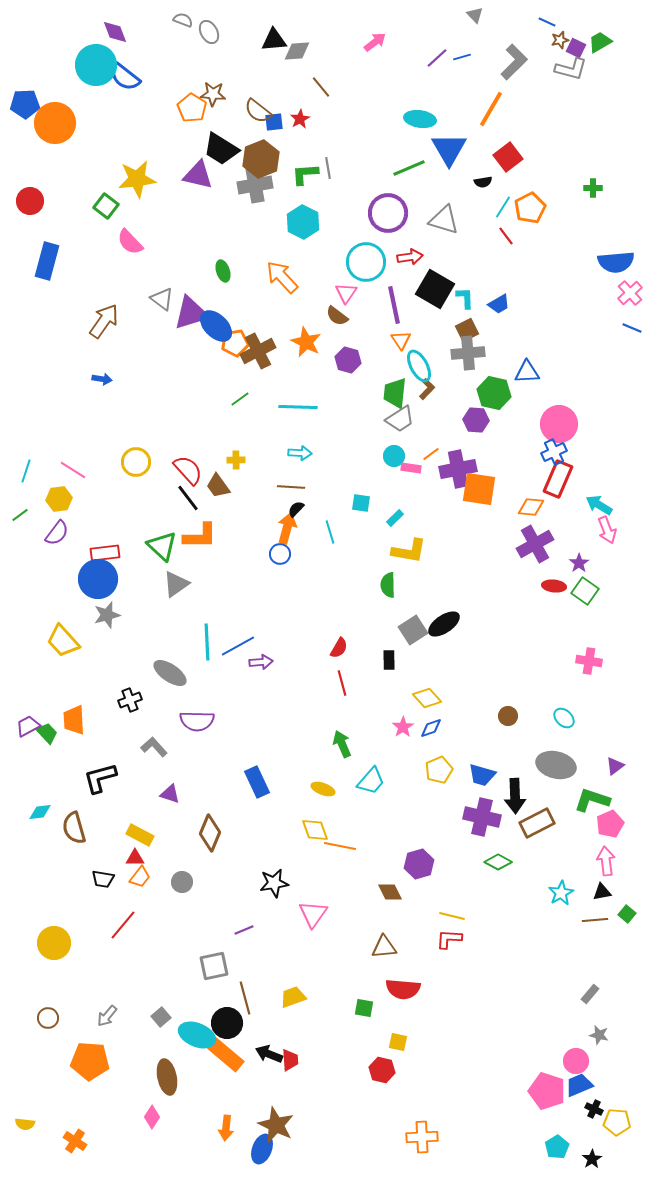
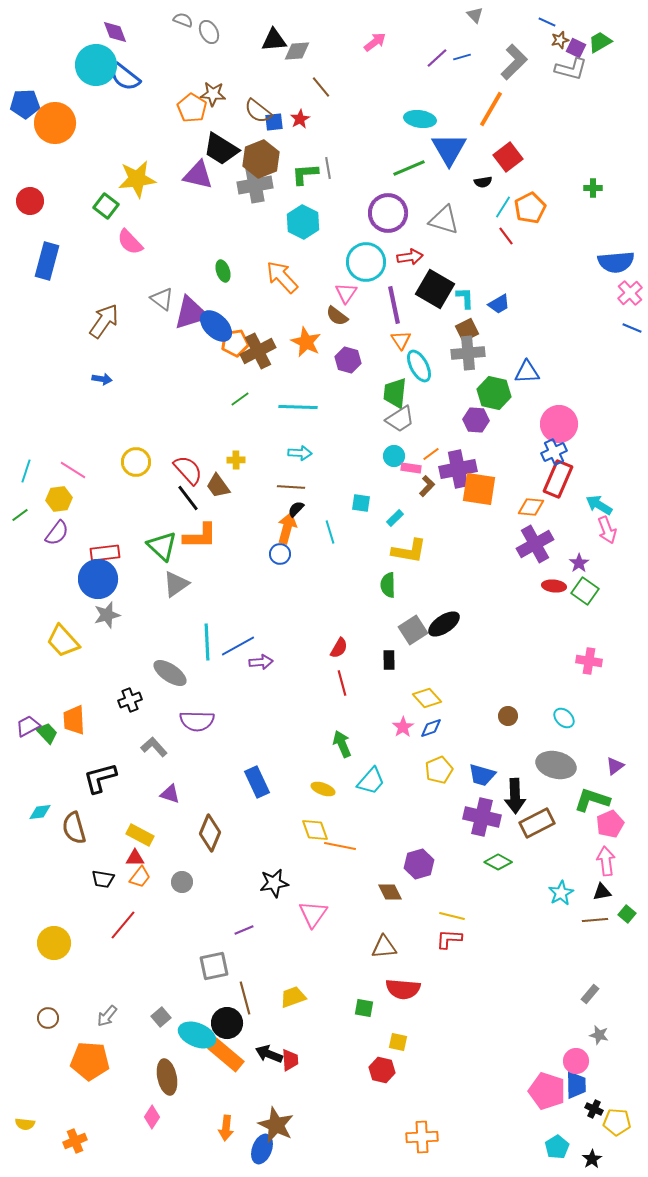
brown L-shape at (427, 389): moved 97 px down
blue trapezoid at (579, 1085): moved 3 px left; rotated 112 degrees clockwise
orange cross at (75, 1141): rotated 35 degrees clockwise
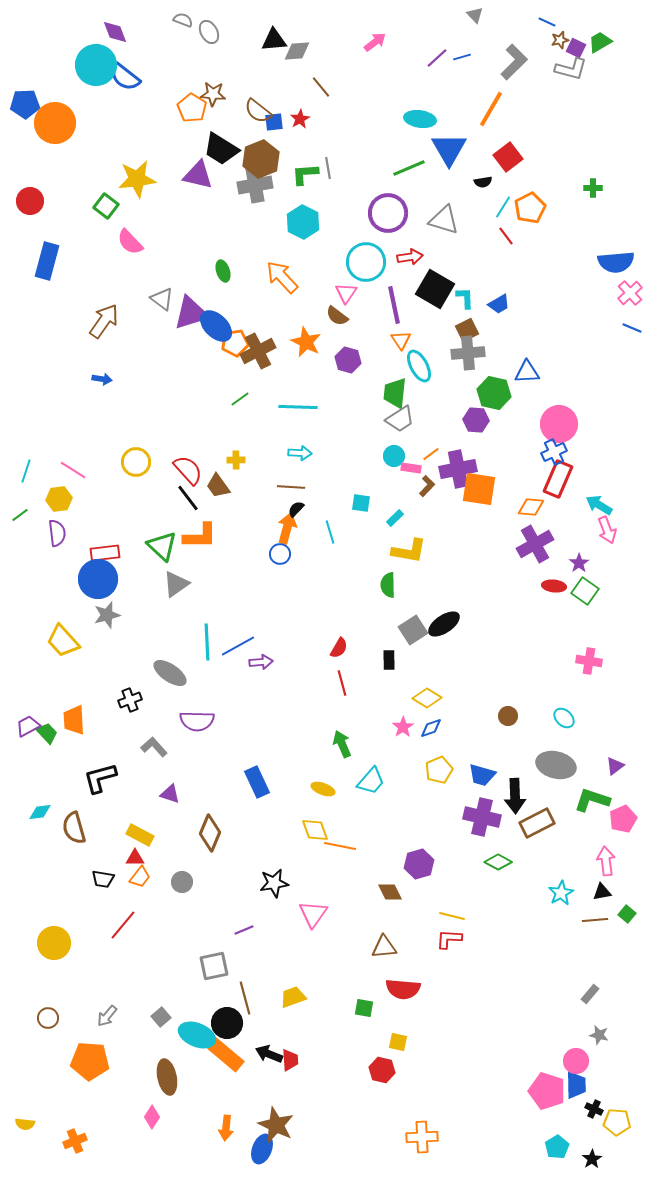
purple semicircle at (57, 533): rotated 44 degrees counterclockwise
yellow diamond at (427, 698): rotated 16 degrees counterclockwise
pink pentagon at (610, 824): moved 13 px right, 5 px up
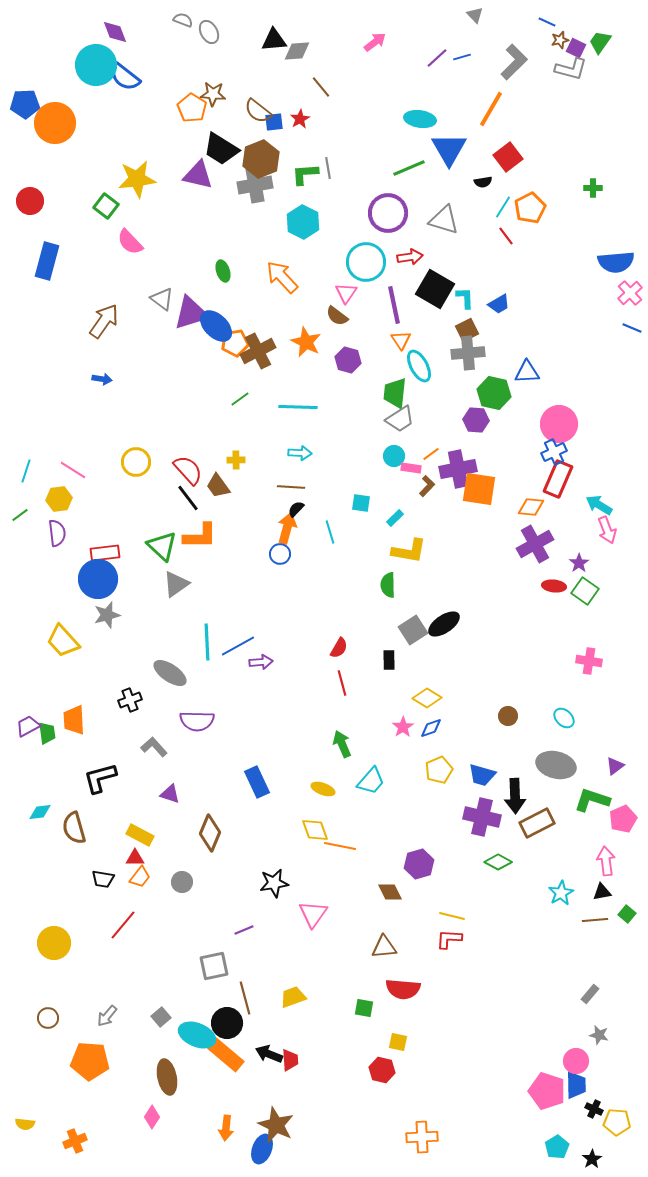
green trapezoid at (600, 42): rotated 25 degrees counterclockwise
green trapezoid at (47, 733): rotated 35 degrees clockwise
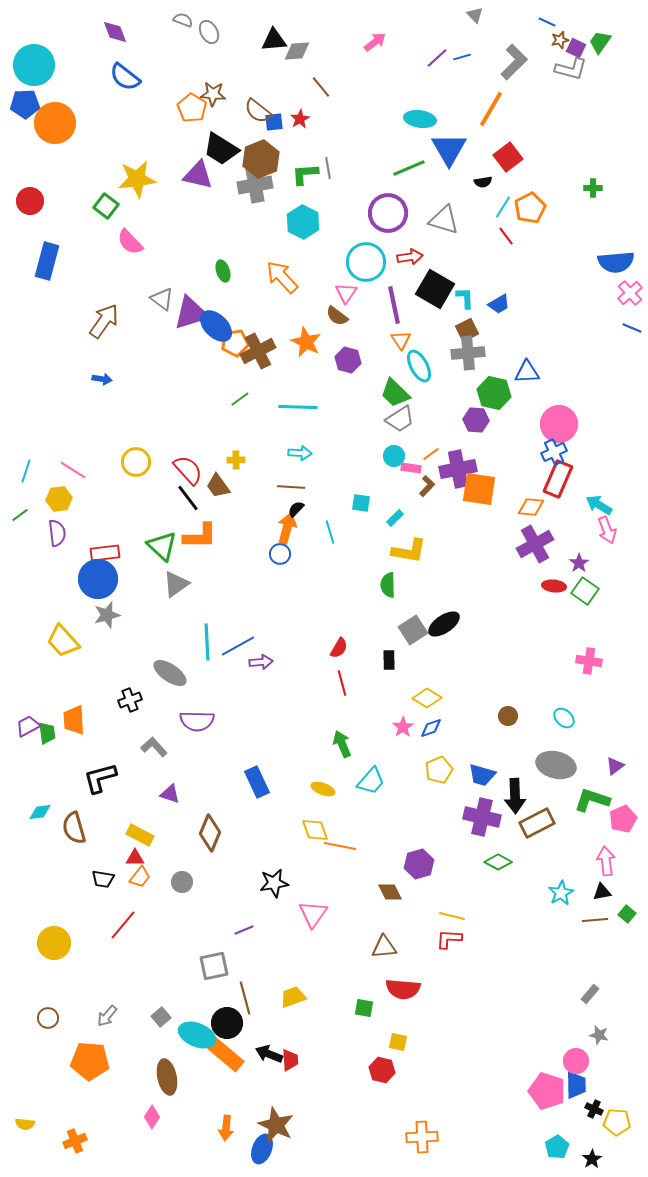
cyan circle at (96, 65): moved 62 px left
green trapezoid at (395, 393): rotated 52 degrees counterclockwise
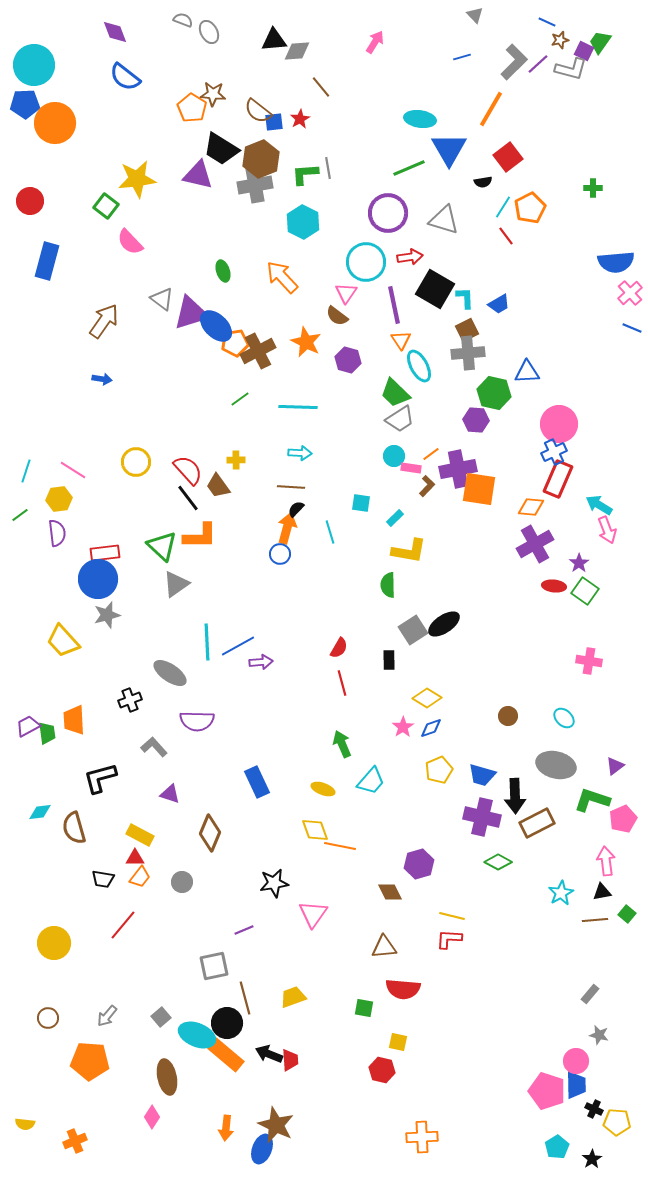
pink arrow at (375, 42): rotated 20 degrees counterclockwise
purple square at (576, 48): moved 8 px right, 3 px down
purple line at (437, 58): moved 101 px right, 6 px down
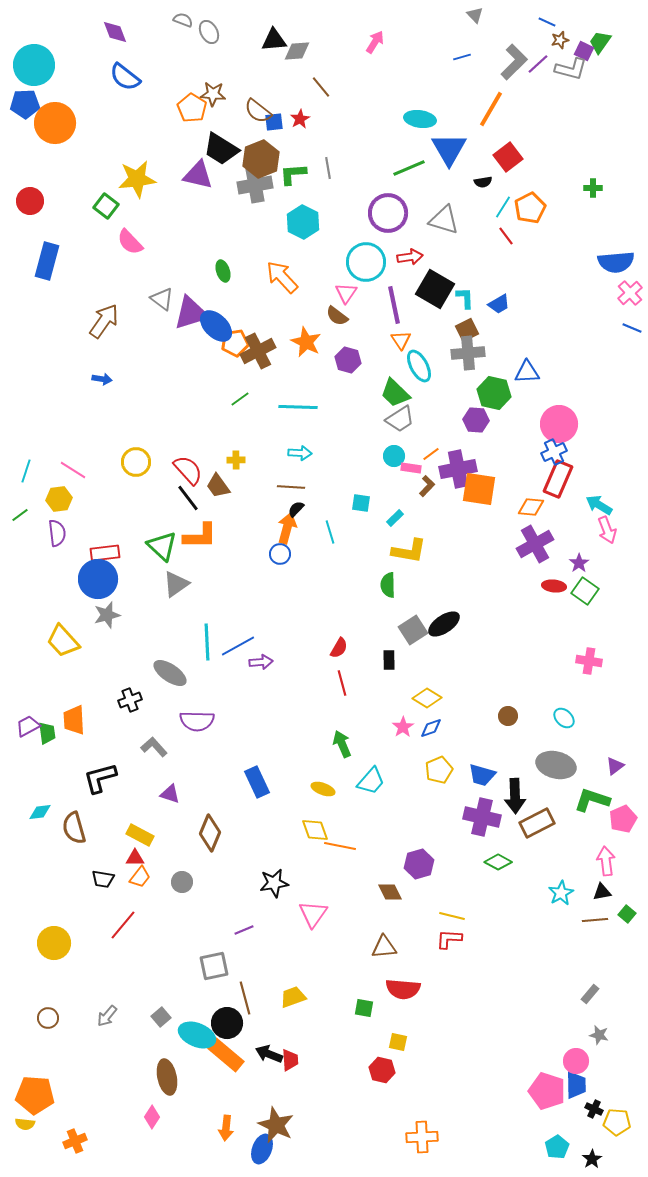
green L-shape at (305, 174): moved 12 px left
orange pentagon at (90, 1061): moved 55 px left, 34 px down
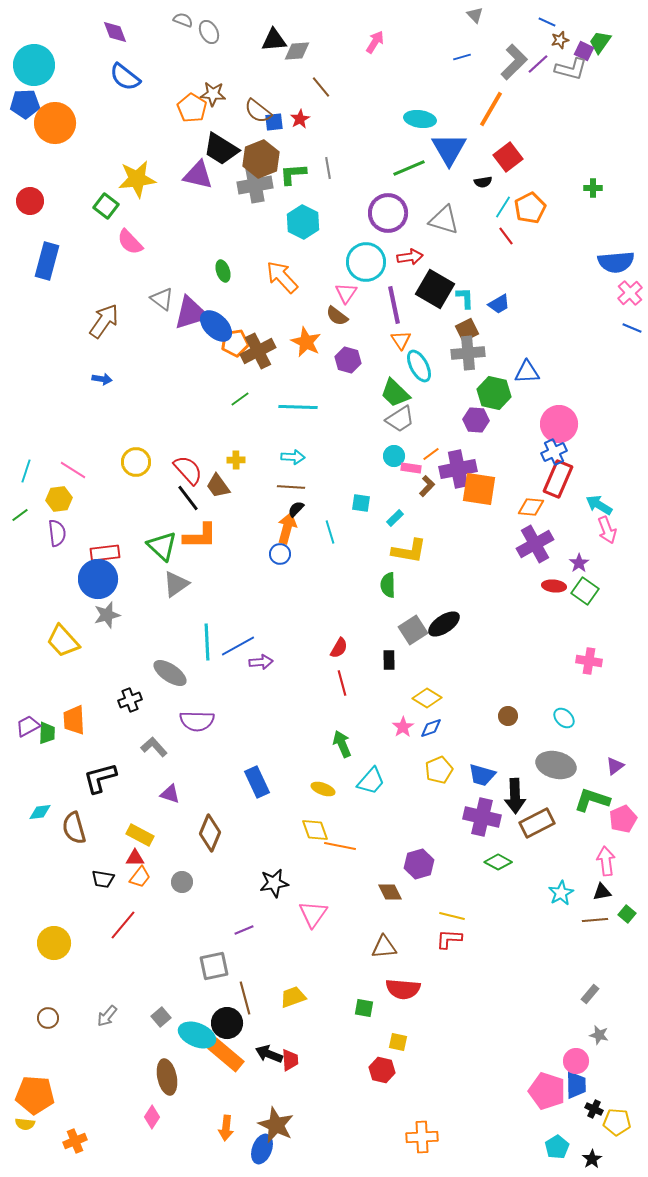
cyan arrow at (300, 453): moved 7 px left, 4 px down
green trapezoid at (47, 733): rotated 10 degrees clockwise
